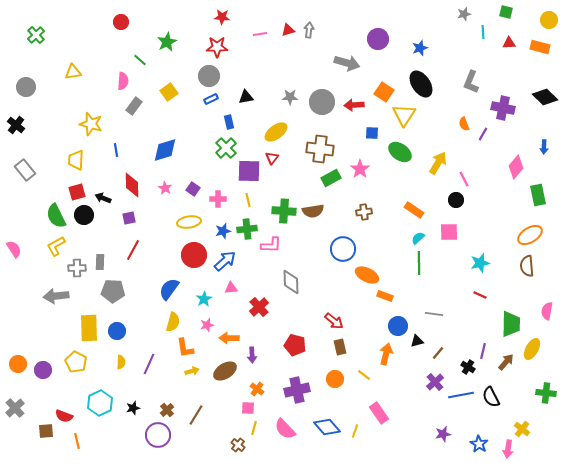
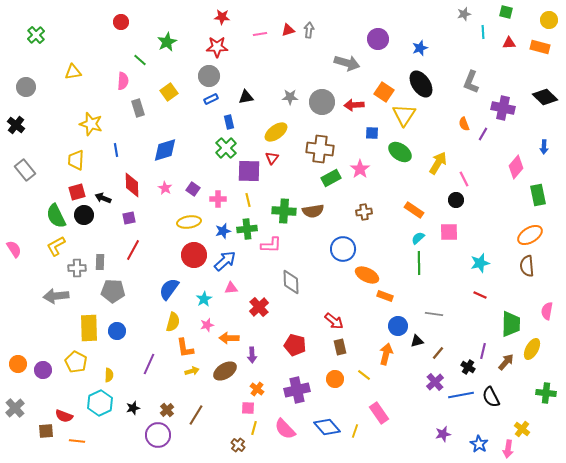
gray rectangle at (134, 106): moved 4 px right, 2 px down; rotated 54 degrees counterclockwise
yellow semicircle at (121, 362): moved 12 px left, 13 px down
orange line at (77, 441): rotated 70 degrees counterclockwise
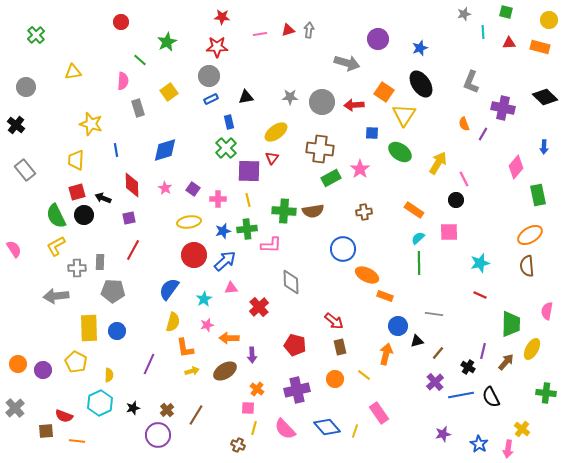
brown cross at (238, 445): rotated 16 degrees counterclockwise
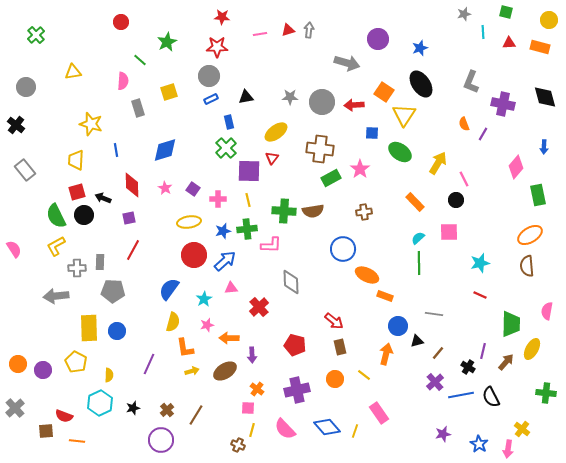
yellow square at (169, 92): rotated 18 degrees clockwise
black diamond at (545, 97): rotated 30 degrees clockwise
purple cross at (503, 108): moved 4 px up
orange rectangle at (414, 210): moved 1 px right, 8 px up; rotated 12 degrees clockwise
yellow line at (254, 428): moved 2 px left, 2 px down
purple circle at (158, 435): moved 3 px right, 5 px down
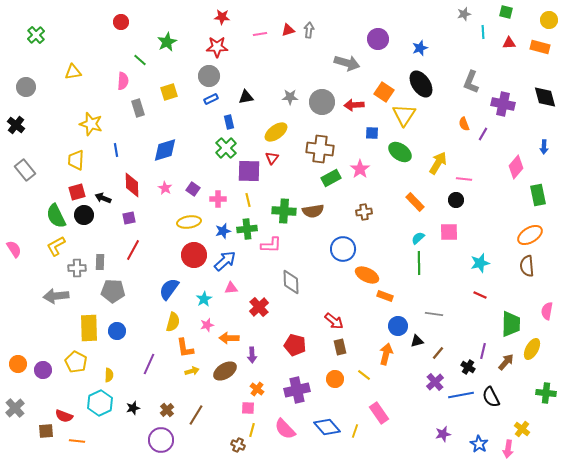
pink line at (464, 179): rotated 56 degrees counterclockwise
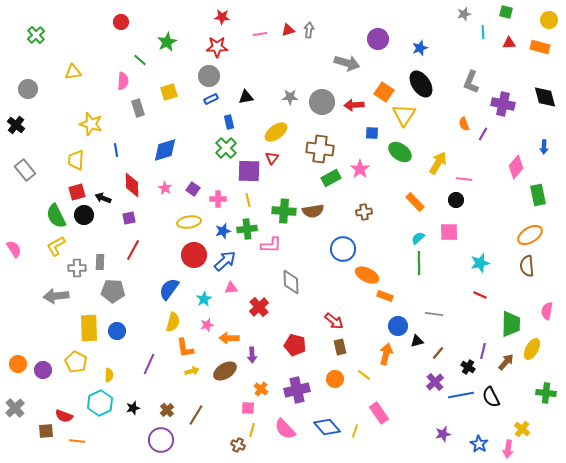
gray circle at (26, 87): moved 2 px right, 2 px down
orange cross at (257, 389): moved 4 px right
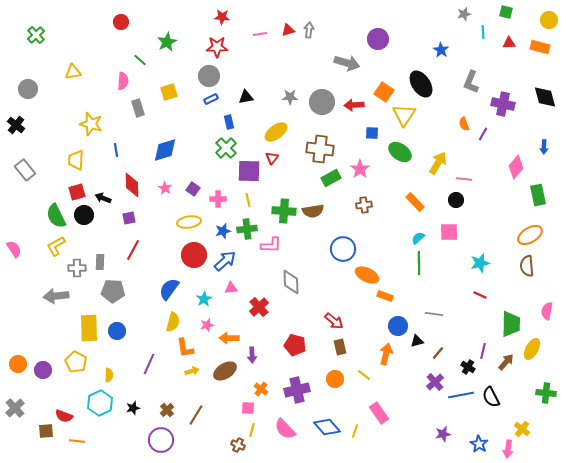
blue star at (420, 48): moved 21 px right, 2 px down; rotated 21 degrees counterclockwise
brown cross at (364, 212): moved 7 px up
